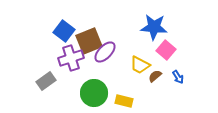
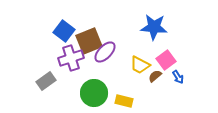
pink square: moved 10 px down; rotated 12 degrees clockwise
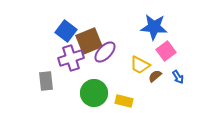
blue square: moved 2 px right
pink square: moved 9 px up
gray rectangle: rotated 60 degrees counterclockwise
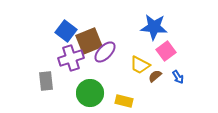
green circle: moved 4 px left
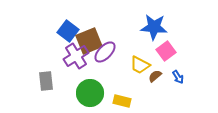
blue square: moved 2 px right
purple cross: moved 5 px right, 2 px up; rotated 15 degrees counterclockwise
yellow rectangle: moved 2 px left
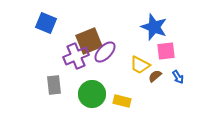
blue star: rotated 16 degrees clockwise
blue square: moved 22 px left, 8 px up; rotated 15 degrees counterclockwise
pink square: rotated 30 degrees clockwise
purple cross: rotated 10 degrees clockwise
gray rectangle: moved 8 px right, 4 px down
green circle: moved 2 px right, 1 px down
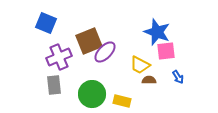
blue star: moved 3 px right, 5 px down
purple cross: moved 17 px left, 1 px down
brown semicircle: moved 6 px left, 4 px down; rotated 40 degrees clockwise
